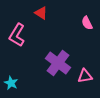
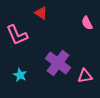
pink L-shape: rotated 55 degrees counterclockwise
cyan star: moved 9 px right, 8 px up
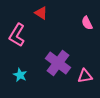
pink L-shape: rotated 55 degrees clockwise
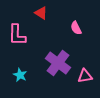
pink semicircle: moved 11 px left, 5 px down
pink L-shape: rotated 30 degrees counterclockwise
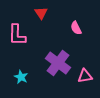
red triangle: rotated 24 degrees clockwise
cyan star: moved 1 px right, 2 px down
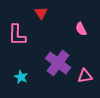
pink semicircle: moved 5 px right, 1 px down
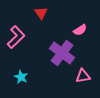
pink semicircle: moved 1 px left, 1 px down; rotated 96 degrees counterclockwise
pink L-shape: moved 1 px left, 2 px down; rotated 135 degrees counterclockwise
purple cross: moved 4 px right, 10 px up
pink triangle: moved 2 px left
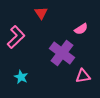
pink semicircle: moved 1 px right, 1 px up
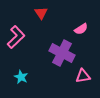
purple cross: rotated 10 degrees counterclockwise
